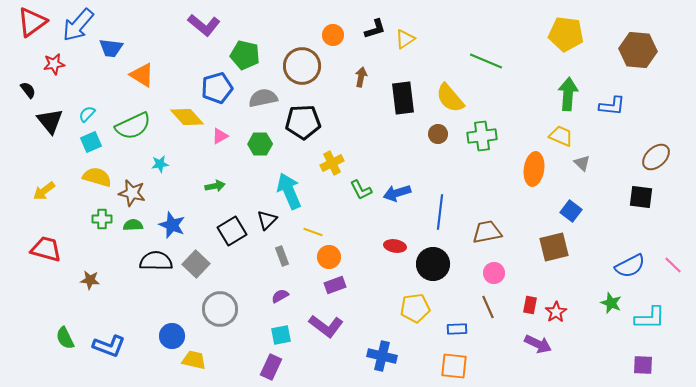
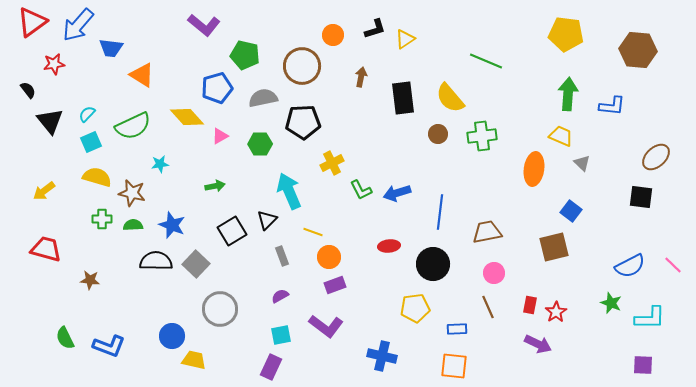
red ellipse at (395, 246): moved 6 px left; rotated 15 degrees counterclockwise
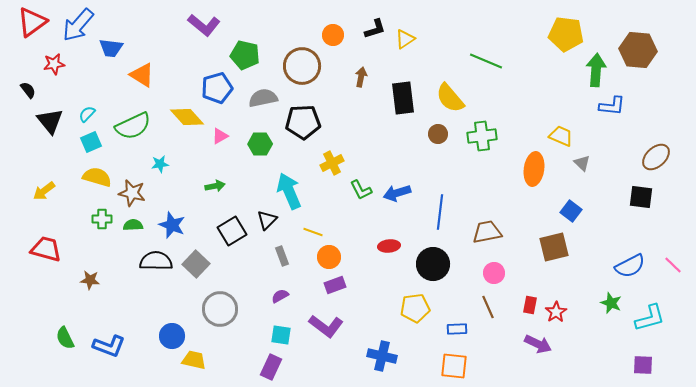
green arrow at (568, 94): moved 28 px right, 24 px up
cyan L-shape at (650, 318): rotated 16 degrees counterclockwise
cyan square at (281, 335): rotated 20 degrees clockwise
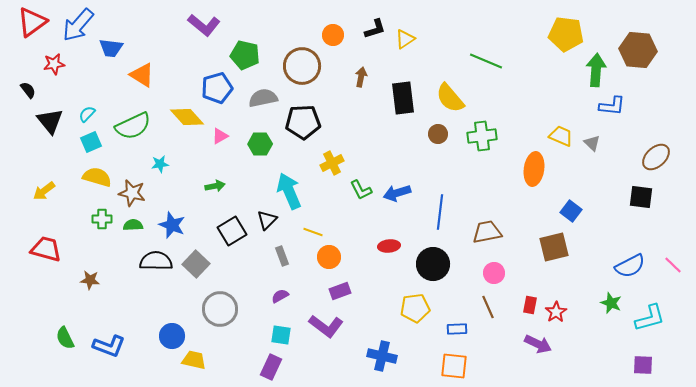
gray triangle at (582, 163): moved 10 px right, 20 px up
purple rectangle at (335, 285): moved 5 px right, 6 px down
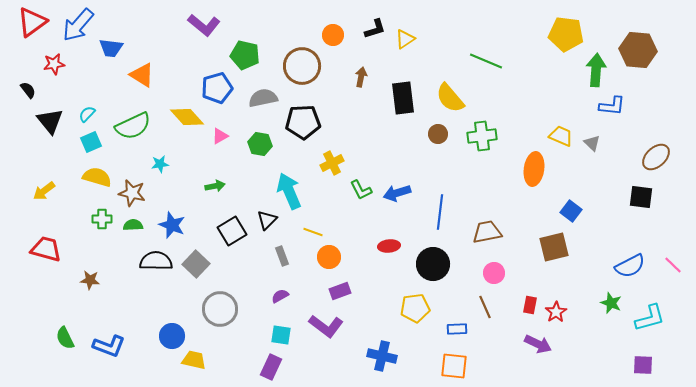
green hexagon at (260, 144): rotated 10 degrees clockwise
brown line at (488, 307): moved 3 px left
